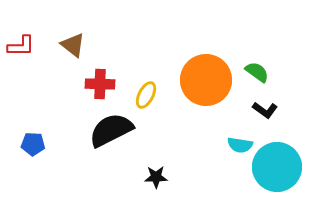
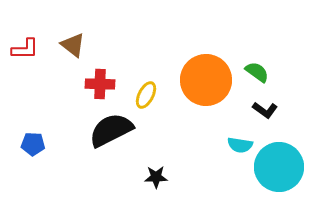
red L-shape: moved 4 px right, 3 px down
cyan circle: moved 2 px right
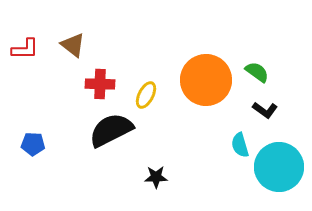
cyan semicircle: rotated 65 degrees clockwise
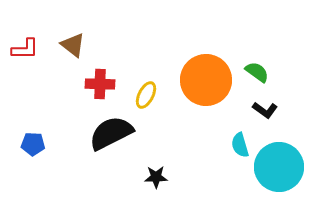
black semicircle: moved 3 px down
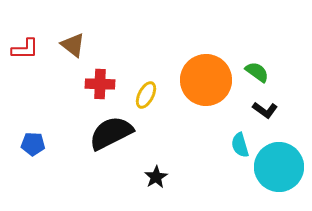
black star: rotated 30 degrees counterclockwise
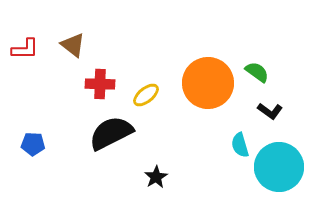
orange circle: moved 2 px right, 3 px down
yellow ellipse: rotated 24 degrees clockwise
black L-shape: moved 5 px right, 1 px down
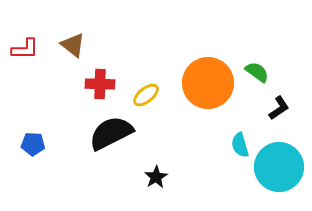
black L-shape: moved 9 px right, 3 px up; rotated 70 degrees counterclockwise
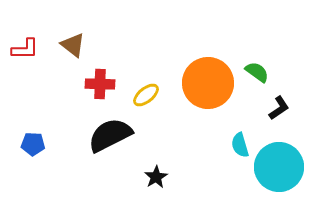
black semicircle: moved 1 px left, 2 px down
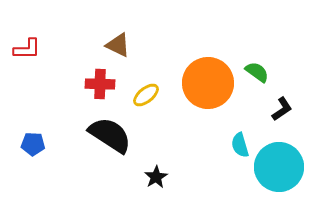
brown triangle: moved 45 px right; rotated 12 degrees counterclockwise
red L-shape: moved 2 px right
black L-shape: moved 3 px right, 1 px down
black semicircle: rotated 60 degrees clockwise
